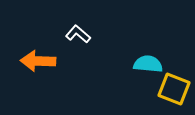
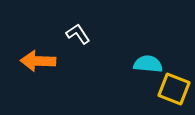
white L-shape: rotated 15 degrees clockwise
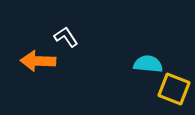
white L-shape: moved 12 px left, 3 px down
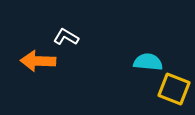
white L-shape: rotated 25 degrees counterclockwise
cyan semicircle: moved 2 px up
